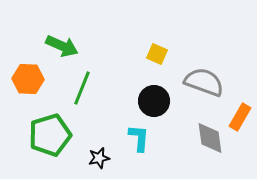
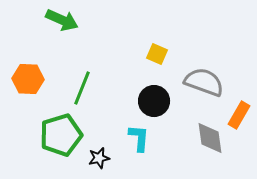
green arrow: moved 26 px up
orange rectangle: moved 1 px left, 2 px up
green pentagon: moved 11 px right
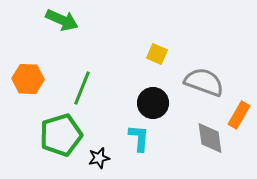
black circle: moved 1 px left, 2 px down
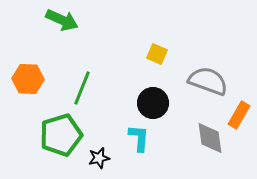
gray semicircle: moved 4 px right, 1 px up
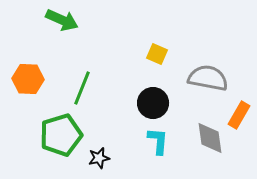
gray semicircle: moved 3 px up; rotated 9 degrees counterclockwise
cyan L-shape: moved 19 px right, 3 px down
